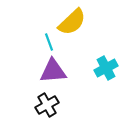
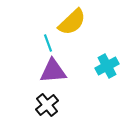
cyan line: moved 1 px left, 1 px down
cyan cross: moved 1 px right, 2 px up
black cross: rotated 10 degrees counterclockwise
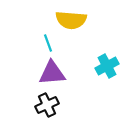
yellow semicircle: moved 1 px left, 2 px up; rotated 48 degrees clockwise
purple triangle: moved 1 px left, 2 px down
black cross: rotated 15 degrees clockwise
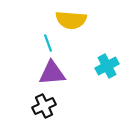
black cross: moved 3 px left, 1 px down
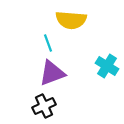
cyan cross: rotated 30 degrees counterclockwise
purple triangle: rotated 16 degrees counterclockwise
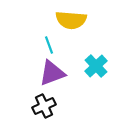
cyan line: moved 1 px right, 2 px down
cyan cross: moved 11 px left; rotated 15 degrees clockwise
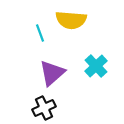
cyan line: moved 9 px left, 12 px up
purple triangle: rotated 20 degrees counterclockwise
black cross: moved 2 px down
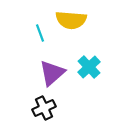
cyan cross: moved 7 px left, 1 px down
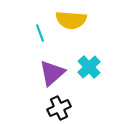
black cross: moved 15 px right
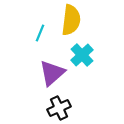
yellow semicircle: rotated 88 degrees counterclockwise
cyan line: rotated 42 degrees clockwise
cyan cross: moved 7 px left, 12 px up
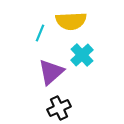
yellow semicircle: moved 1 px down; rotated 80 degrees clockwise
purple triangle: moved 1 px left, 1 px up
